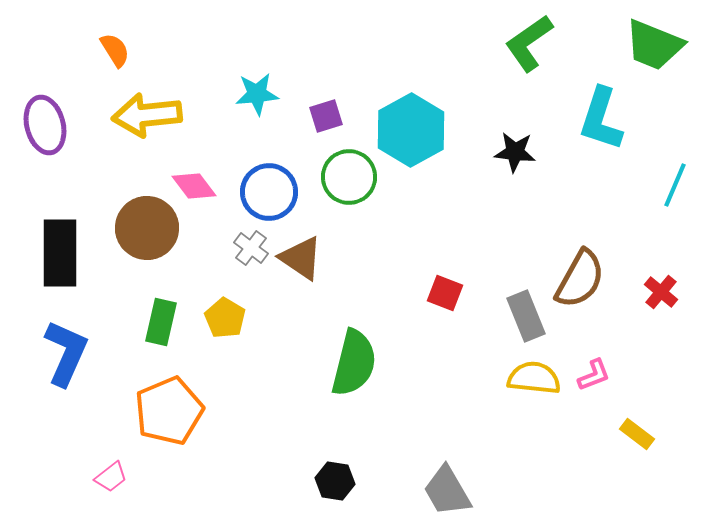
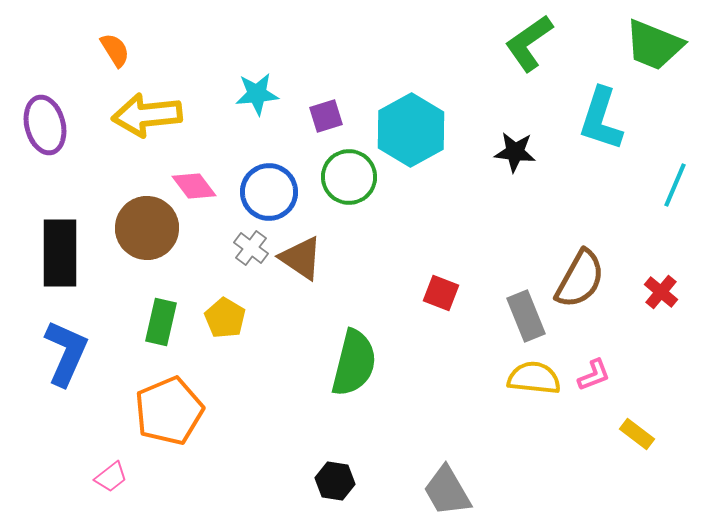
red square: moved 4 px left
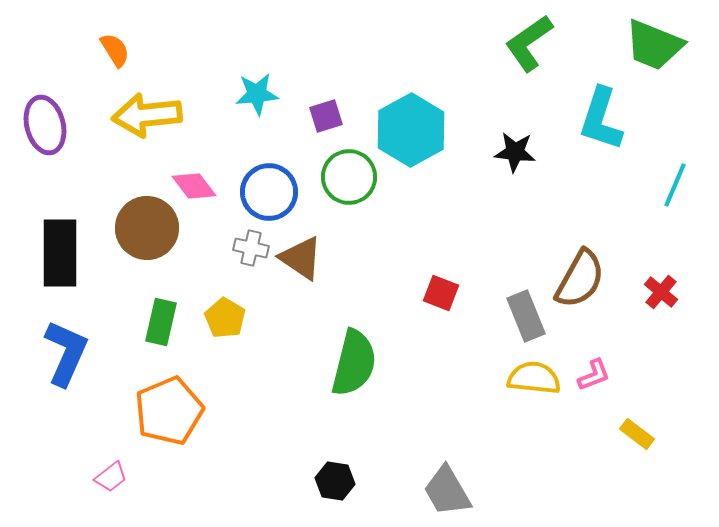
gray cross: rotated 24 degrees counterclockwise
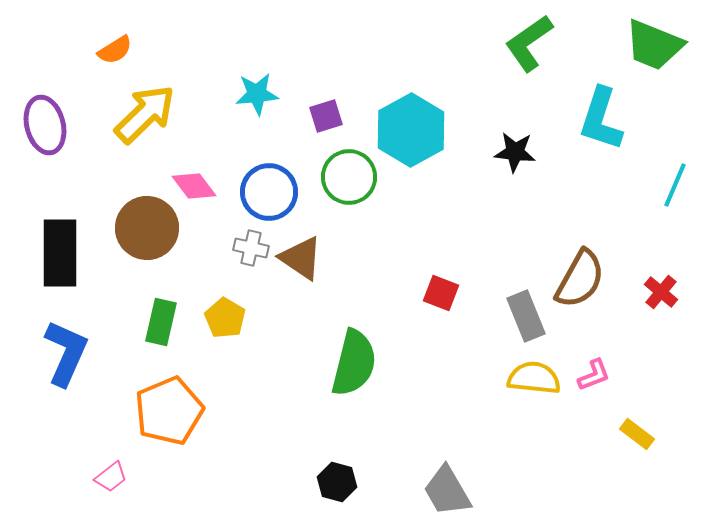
orange semicircle: rotated 90 degrees clockwise
yellow arrow: moved 2 px left, 1 px up; rotated 142 degrees clockwise
black hexagon: moved 2 px right, 1 px down; rotated 6 degrees clockwise
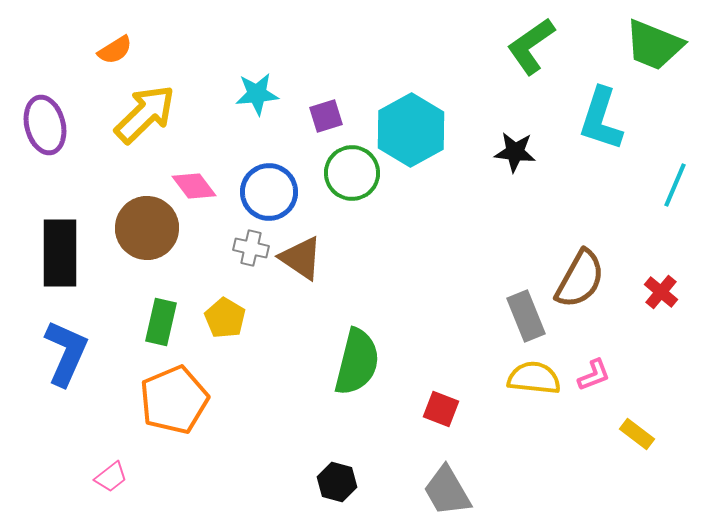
green L-shape: moved 2 px right, 3 px down
green circle: moved 3 px right, 4 px up
red square: moved 116 px down
green semicircle: moved 3 px right, 1 px up
orange pentagon: moved 5 px right, 11 px up
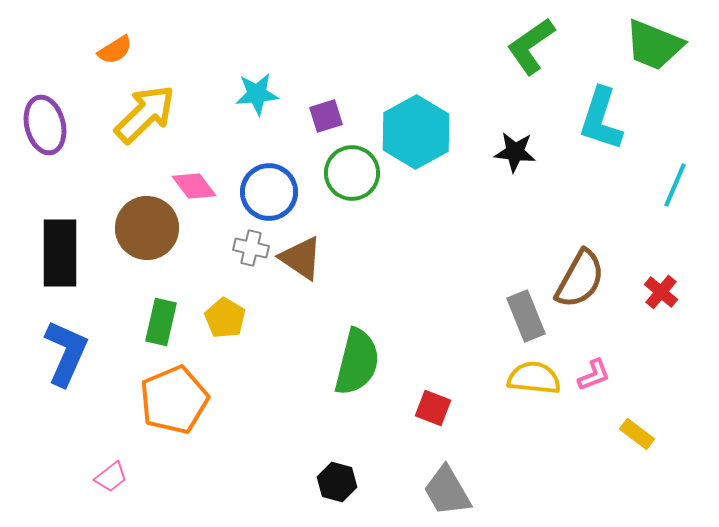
cyan hexagon: moved 5 px right, 2 px down
red square: moved 8 px left, 1 px up
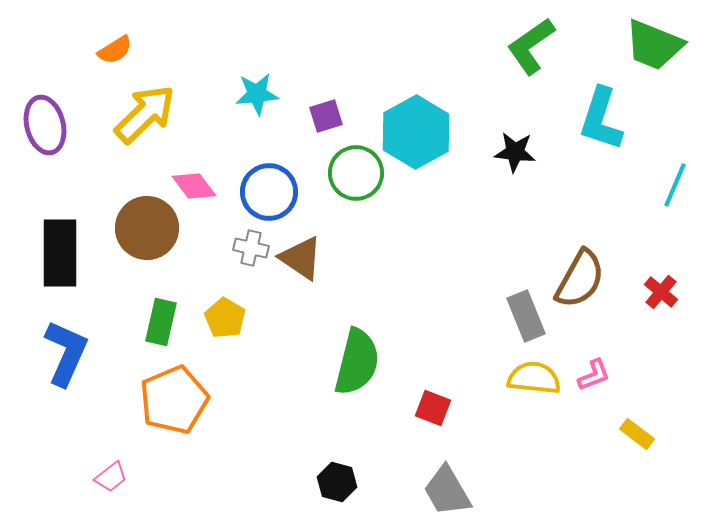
green circle: moved 4 px right
